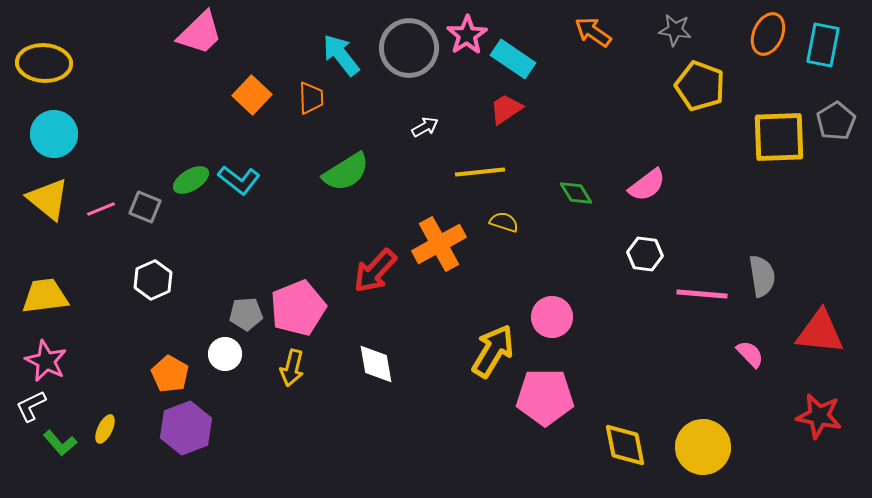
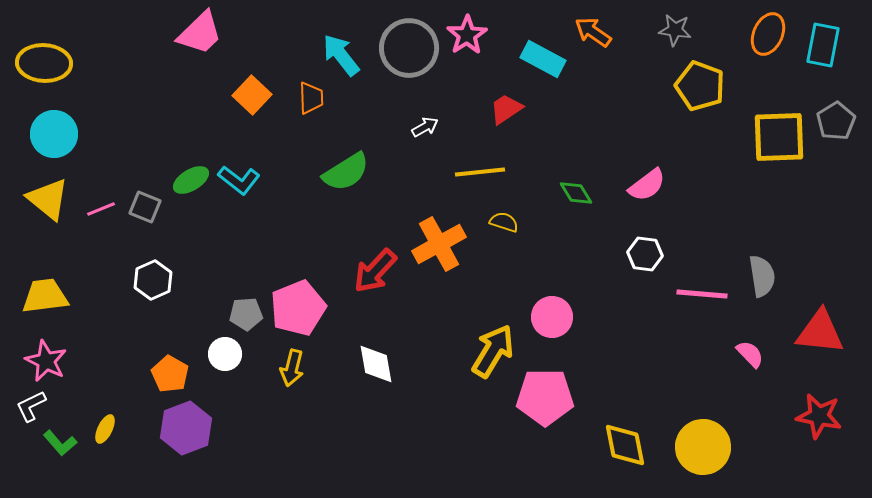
cyan rectangle at (513, 59): moved 30 px right; rotated 6 degrees counterclockwise
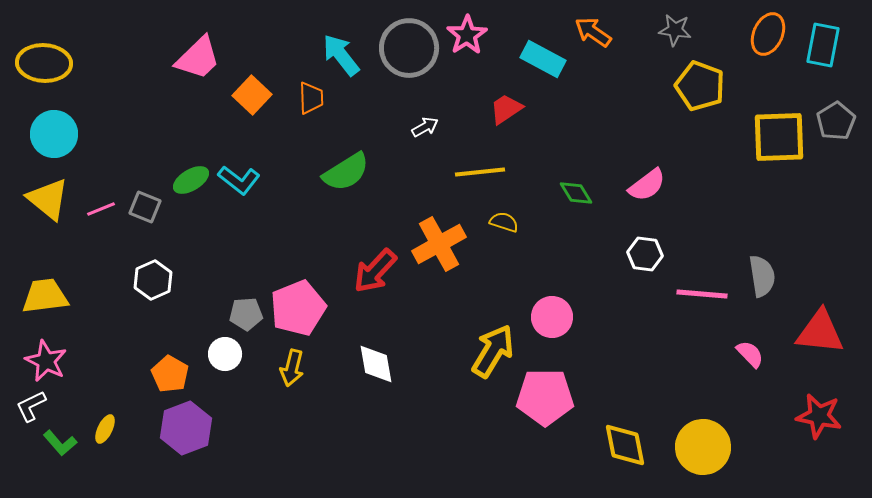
pink trapezoid at (200, 33): moved 2 px left, 25 px down
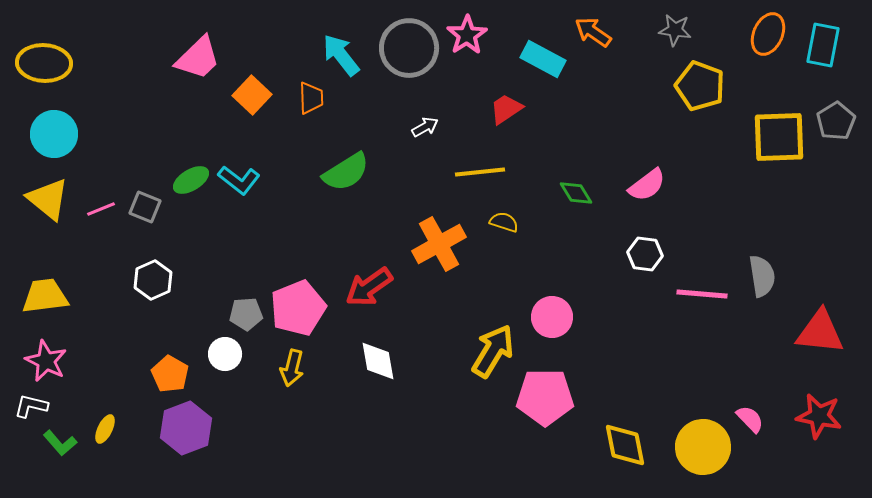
red arrow at (375, 271): moved 6 px left, 16 px down; rotated 12 degrees clockwise
pink semicircle at (750, 354): moved 65 px down
white diamond at (376, 364): moved 2 px right, 3 px up
white L-shape at (31, 406): rotated 40 degrees clockwise
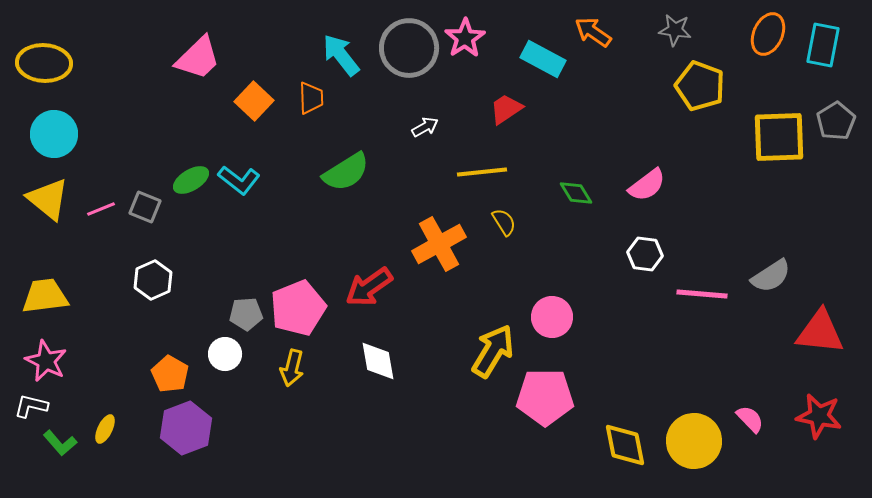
pink star at (467, 35): moved 2 px left, 3 px down
orange square at (252, 95): moved 2 px right, 6 px down
yellow line at (480, 172): moved 2 px right
yellow semicircle at (504, 222): rotated 40 degrees clockwise
gray semicircle at (762, 276): moved 9 px right; rotated 66 degrees clockwise
yellow circle at (703, 447): moved 9 px left, 6 px up
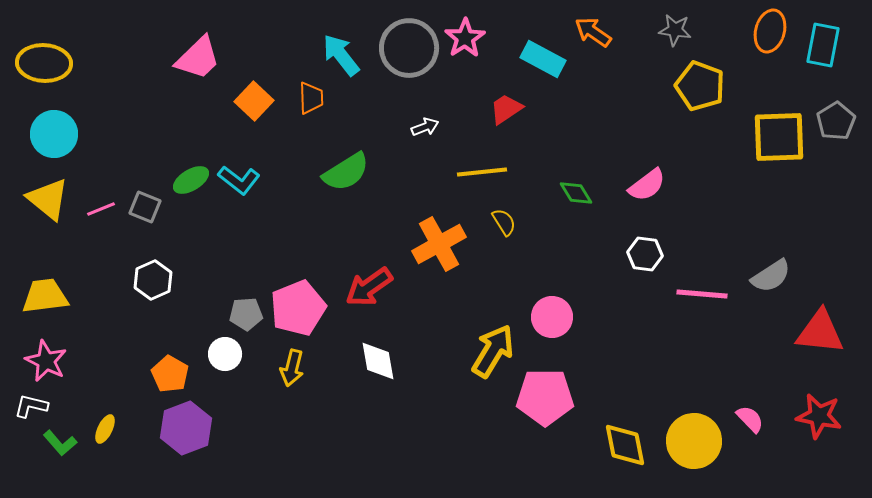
orange ellipse at (768, 34): moved 2 px right, 3 px up; rotated 9 degrees counterclockwise
white arrow at (425, 127): rotated 8 degrees clockwise
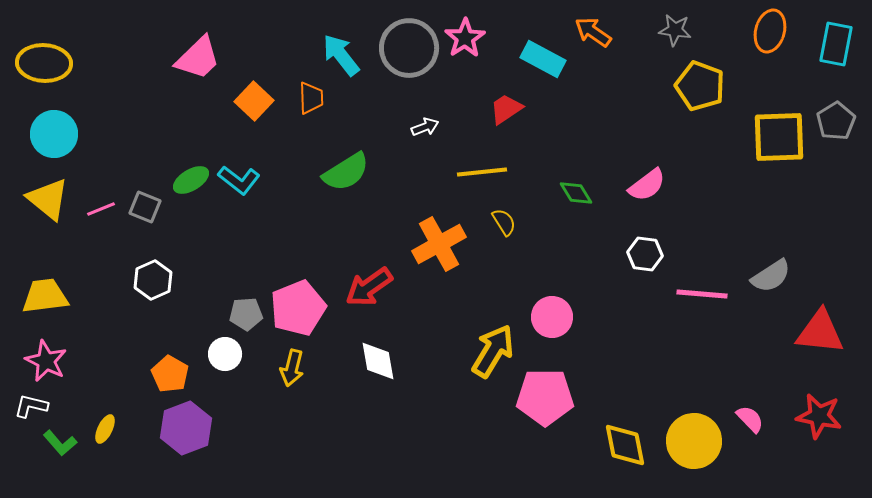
cyan rectangle at (823, 45): moved 13 px right, 1 px up
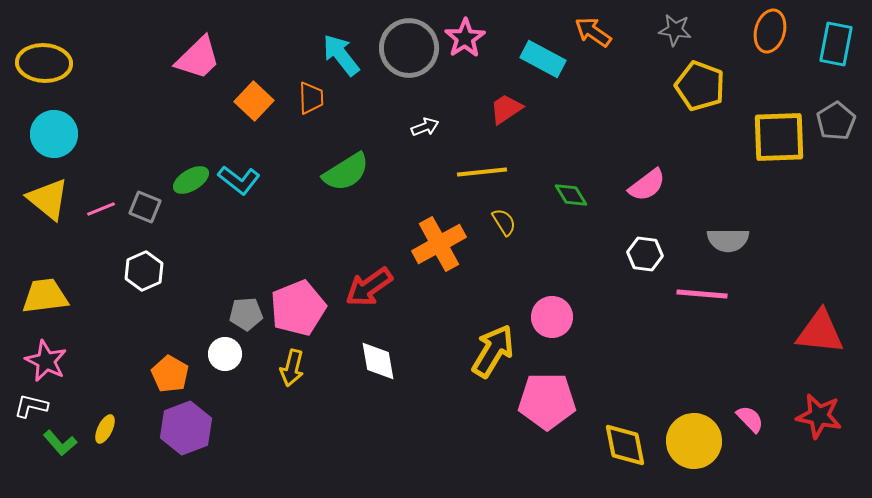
green diamond at (576, 193): moved 5 px left, 2 px down
gray semicircle at (771, 276): moved 43 px left, 36 px up; rotated 33 degrees clockwise
white hexagon at (153, 280): moved 9 px left, 9 px up
pink pentagon at (545, 397): moved 2 px right, 4 px down
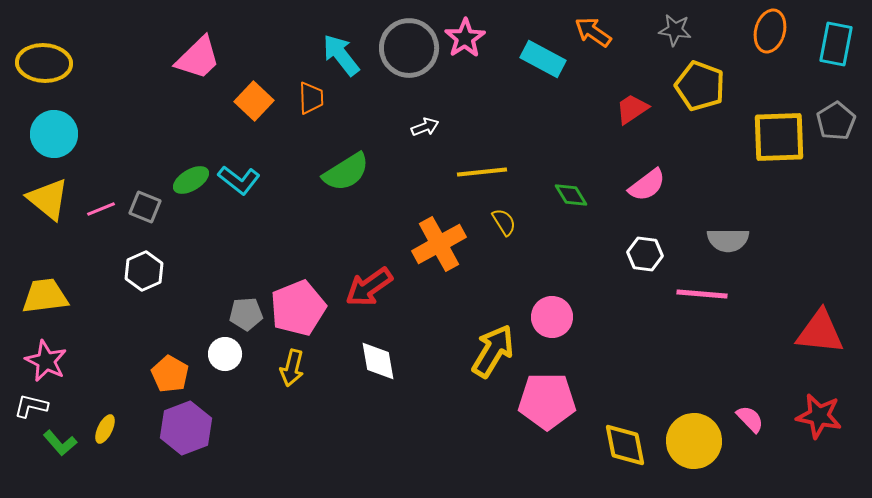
red trapezoid at (506, 109): moved 126 px right
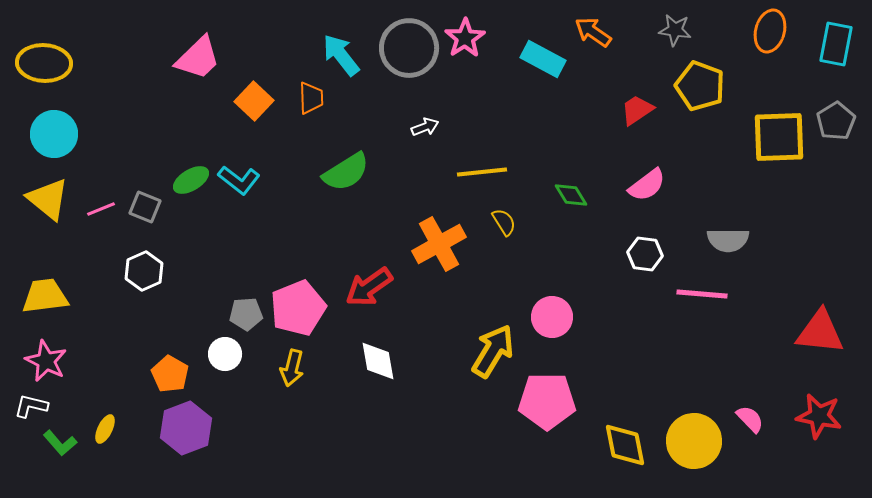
red trapezoid at (632, 109): moved 5 px right, 1 px down
